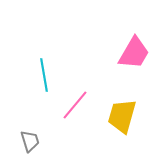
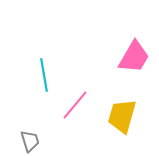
pink trapezoid: moved 4 px down
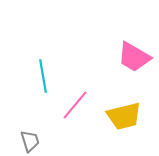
pink trapezoid: rotated 90 degrees clockwise
cyan line: moved 1 px left, 1 px down
yellow trapezoid: moved 2 px right; rotated 120 degrees counterclockwise
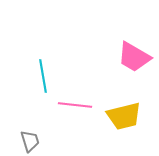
pink line: rotated 56 degrees clockwise
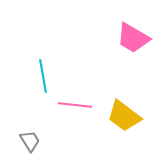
pink trapezoid: moved 1 px left, 19 px up
yellow trapezoid: rotated 51 degrees clockwise
gray trapezoid: rotated 15 degrees counterclockwise
